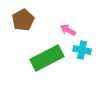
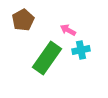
cyan cross: moved 1 px left; rotated 24 degrees counterclockwise
green rectangle: rotated 28 degrees counterclockwise
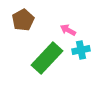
green rectangle: rotated 8 degrees clockwise
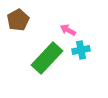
brown pentagon: moved 5 px left
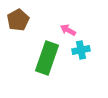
green rectangle: rotated 24 degrees counterclockwise
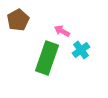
pink arrow: moved 6 px left, 1 px down
cyan cross: rotated 24 degrees counterclockwise
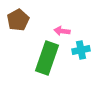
pink arrow: rotated 21 degrees counterclockwise
cyan cross: rotated 24 degrees clockwise
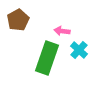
cyan cross: moved 2 px left; rotated 36 degrees counterclockwise
